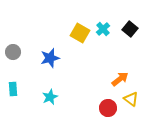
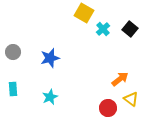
yellow square: moved 4 px right, 20 px up
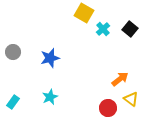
cyan rectangle: moved 13 px down; rotated 40 degrees clockwise
